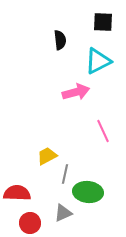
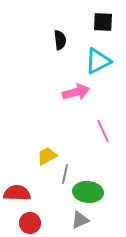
gray triangle: moved 17 px right, 7 px down
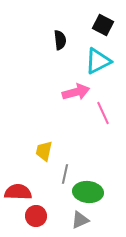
black square: moved 3 px down; rotated 25 degrees clockwise
pink line: moved 18 px up
yellow trapezoid: moved 3 px left, 5 px up; rotated 50 degrees counterclockwise
red semicircle: moved 1 px right, 1 px up
red circle: moved 6 px right, 7 px up
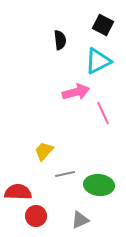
yellow trapezoid: rotated 30 degrees clockwise
gray line: rotated 66 degrees clockwise
green ellipse: moved 11 px right, 7 px up
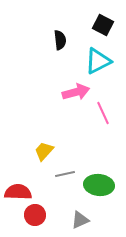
red circle: moved 1 px left, 1 px up
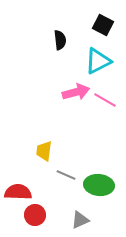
pink line: moved 2 px right, 13 px up; rotated 35 degrees counterclockwise
yellow trapezoid: rotated 35 degrees counterclockwise
gray line: moved 1 px right, 1 px down; rotated 36 degrees clockwise
